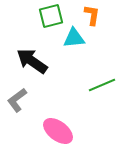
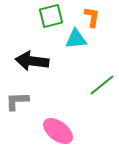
orange L-shape: moved 2 px down
cyan triangle: moved 2 px right, 1 px down
black arrow: rotated 28 degrees counterclockwise
green line: rotated 16 degrees counterclockwise
gray L-shape: moved 1 px down; rotated 35 degrees clockwise
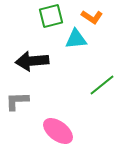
orange L-shape: rotated 115 degrees clockwise
black arrow: rotated 12 degrees counterclockwise
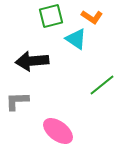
cyan triangle: rotated 40 degrees clockwise
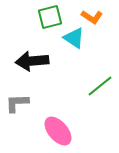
green square: moved 1 px left, 1 px down
cyan triangle: moved 2 px left, 1 px up
green line: moved 2 px left, 1 px down
gray L-shape: moved 2 px down
pink ellipse: rotated 12 degrees clockwise
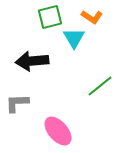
cyan triangle: rotated 25 degrees clockwise
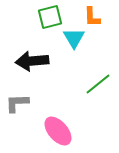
orange L-shape: rotated 55 degrees clockwise
green line: moved 2 px left, 2 px up
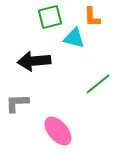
cyan triangle: rotated 45 degrees counterclockwise
black arrow: moved 2 px right
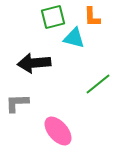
green square: moved 3 px right
black arrow: moved 2 px down
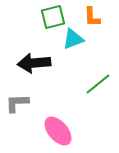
cyan triangle: moved 1 px left, 1 px down; rotated 35 degrees counterclockwise
